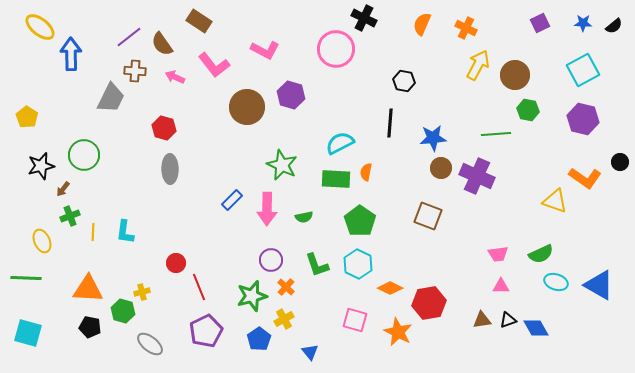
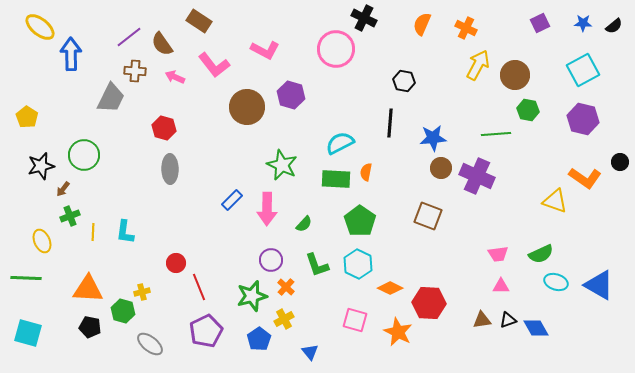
green semicircle at (304, 217): moved 7 px down; rotated 36 degrees counterclockwise
red hexagon at (429, 303): rotated 12 degrees clockwise
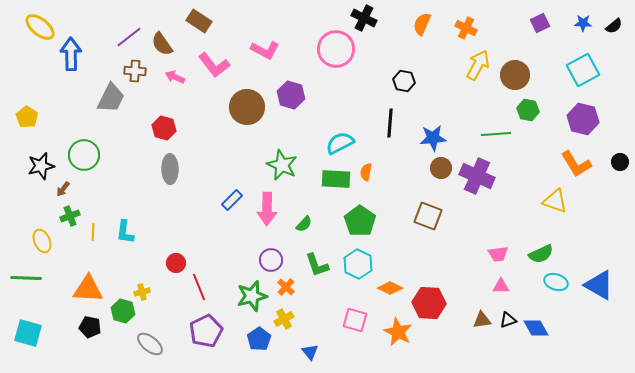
orange L-shape at (585, 178): moved 9 px left, 14 px up; rotated 24 degrees clockwise
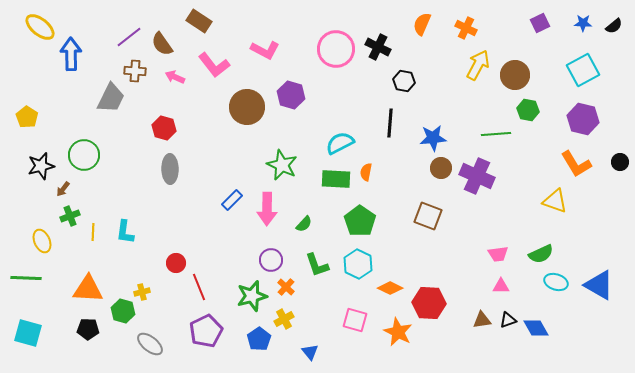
black cross at (364, 18): moved 14 px right, 29 px down
black pentagon at (90, 327): moved 2 px left, 2 px down; rotated 10 degrees counterclockwise
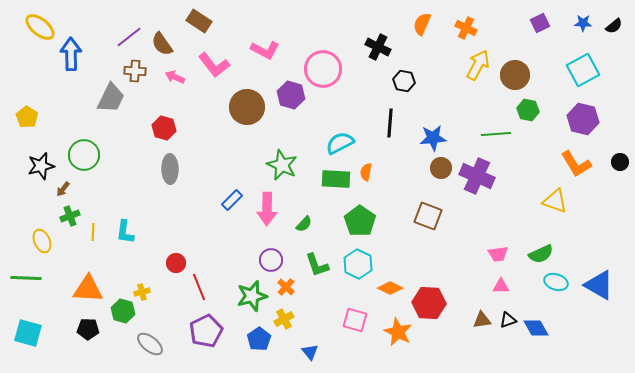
pink circle at (336, 49): moved 13 px left, 20 px down
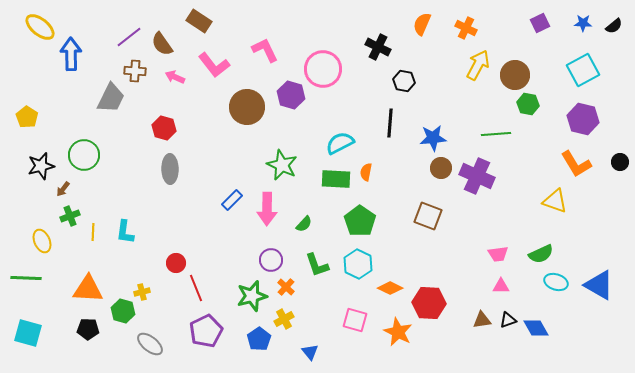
pink L-shape at (265, 50): rotated 144 degrees counterclockwise
green hexagon at (528, 110): moved 6 px up
red line at (199, 287): moved 3 px left, 1 px down
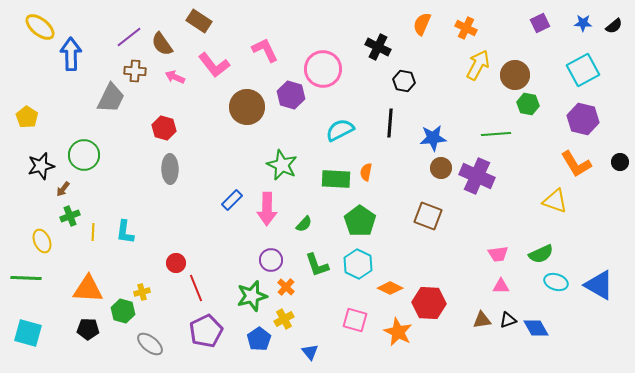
cyan semicircle at (340, 143): moved 13 px up
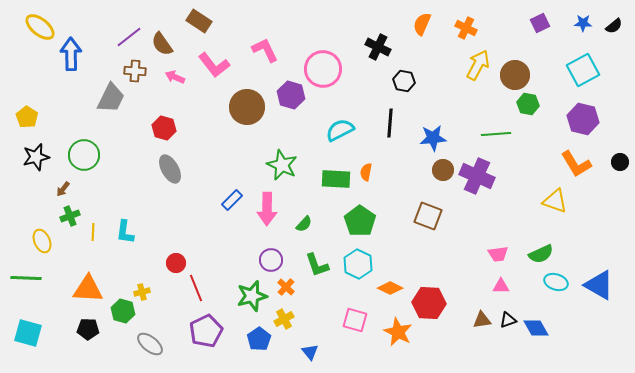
black star at (41, 166): moved 5 px left, 9 px up
brown circle at (441, 168): moved 2 px right, 2 px down
gray ellipse at (170, 169): rotated 28 degrees counterclockwise
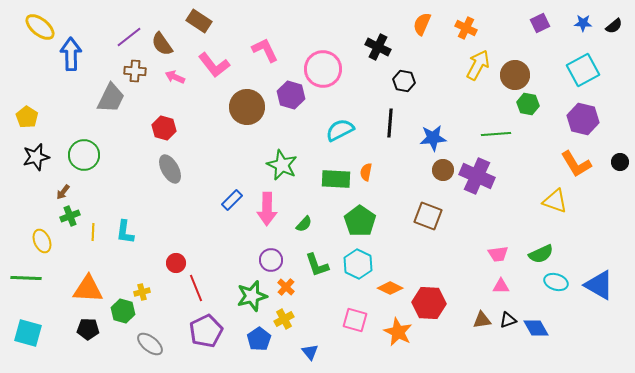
brown arrow at (63, 189): moved 3 px down
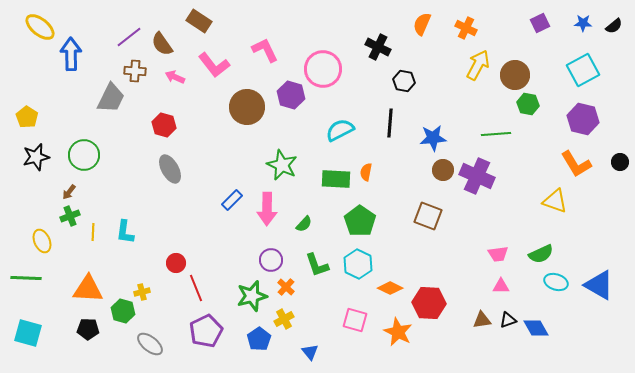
red hexagon at (164, 128): moved 3 px up
brown arrow at (63, 192): moved 6 px right
